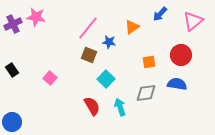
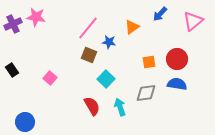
red circle: moved 4 px left, 4 px down
blue circle: moved 13 px right
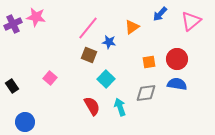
pink triangle: moved 2 px left
black rectangle: moved 16 px down
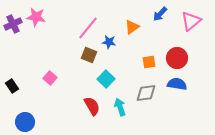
red circle: moved 1 px up
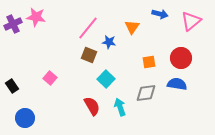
blue arrow: rotated 119 degrees counterclockwise
orange triangle: rotated 21 degrees counterclockwise
red circle: moved 4 px right
blue circle: moved 4 px up
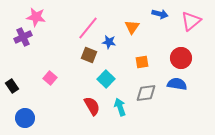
purple cross: moved 10 px right, 13 px down
orange square: moved 7 px left
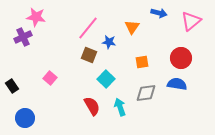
blue arrow: moved 1 px left, 1 px up
